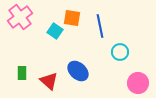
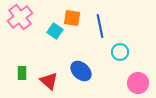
blue ellipse: moved 3 px right
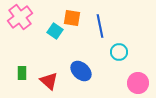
cyan circle: moved 1 px left
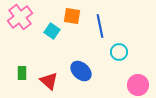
orange square: moved 2 px up
cyan square: moved 3 px left
pink circle: moved 2 px down
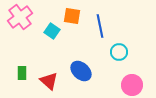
pink circle: moved 6 px left
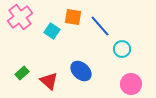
orange square: moved 1 px right, 1 px down
blue line: rotated 30 degrees counterclockwise
cyan circle: moved 3 px right, 3 px up
green rectangle: rotated 48 degrees clockwise
pink circle: moved 1 px left, 1 px up
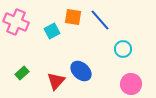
pink cross: moved 4 px left, 5 px down; rotated 30 degrees counterclockwise
blue line: moved 6 px up
cyan square: rotated 28 degrees clockwise
cyan circle: moved 1 px right
red triangle: moved 7 px right; rotated 30 degrees clockwise
